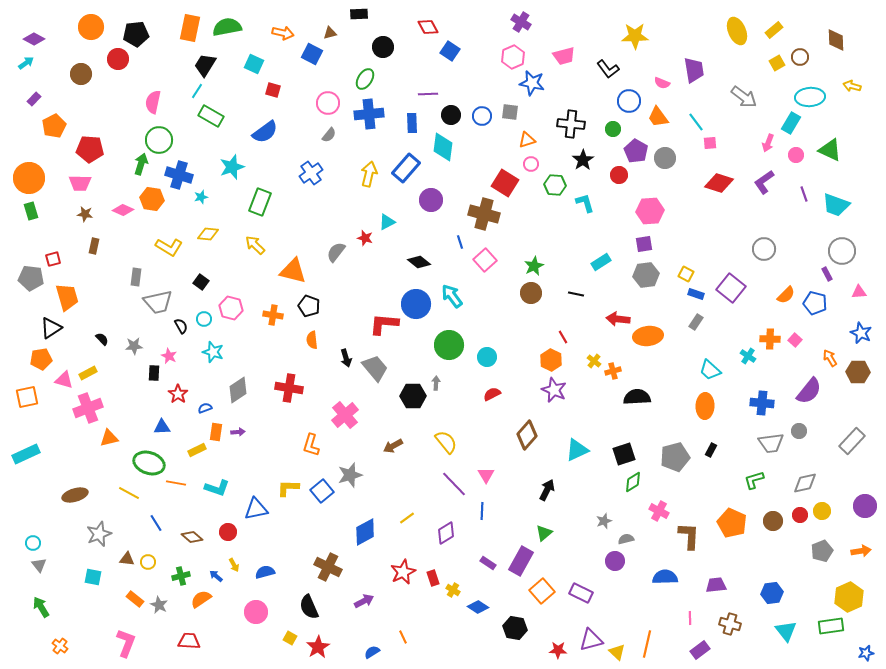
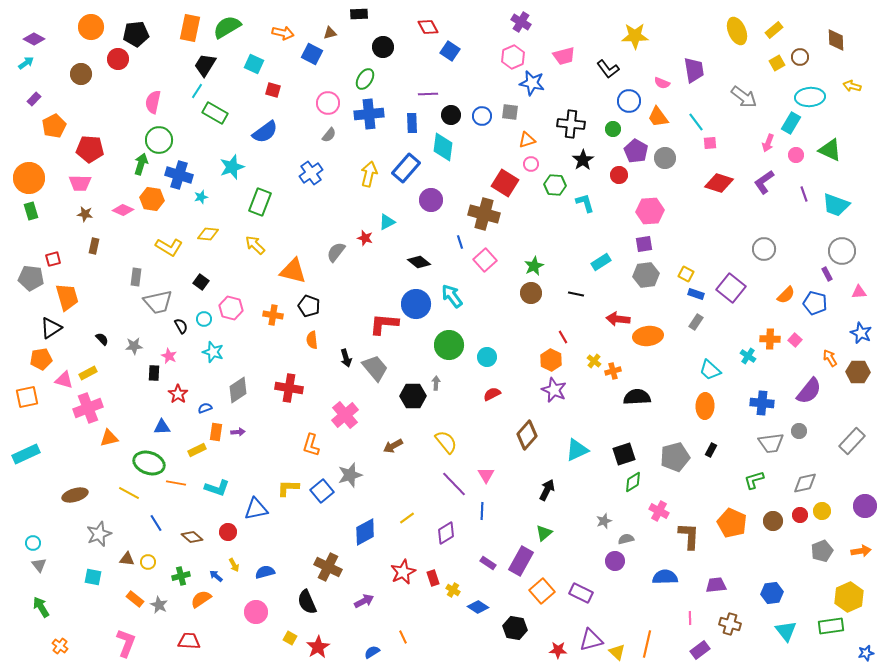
green semicircle at (227, 27): rotated 20 degrees counterclockwise
green rectangle at (211, 116): moved 4 px right, 3 px up
black semicircle at (309, 607): moved 2 px left, 5 px up
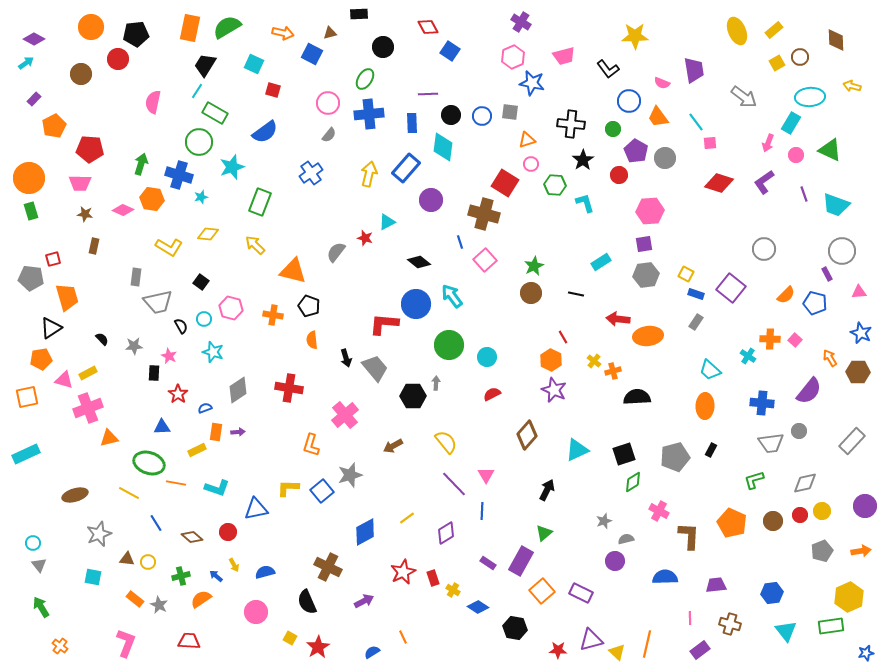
green circle at (159, 140): moved 40 px right, 2 px down
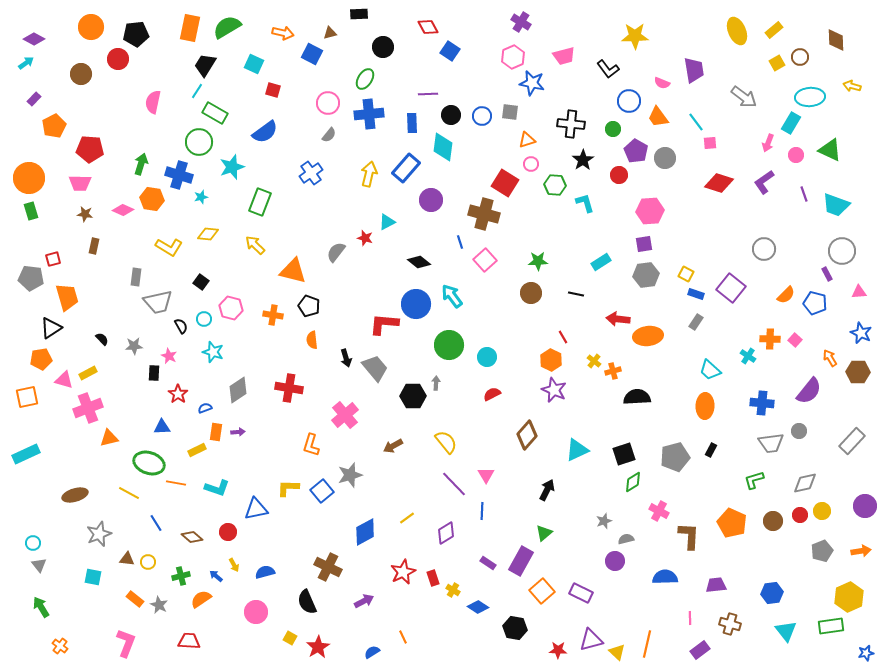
green star at (534, 266): moved 4 px right, 5 px up; rotated 24 degrees clockwise
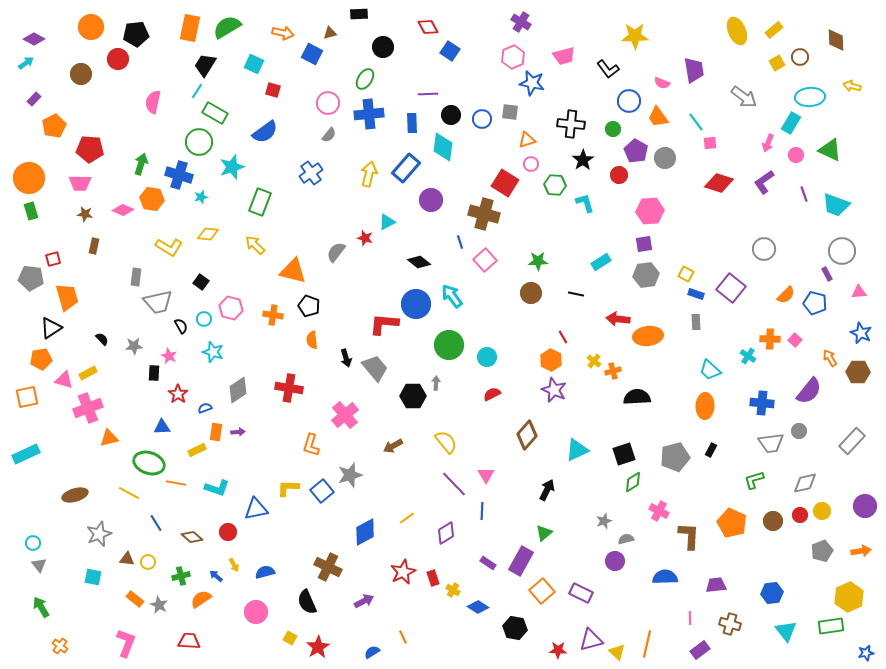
blue circle at (482, 116): moved 3 px down
gray rectangle at (696, 322): rotated 35 degrees counterclockwise
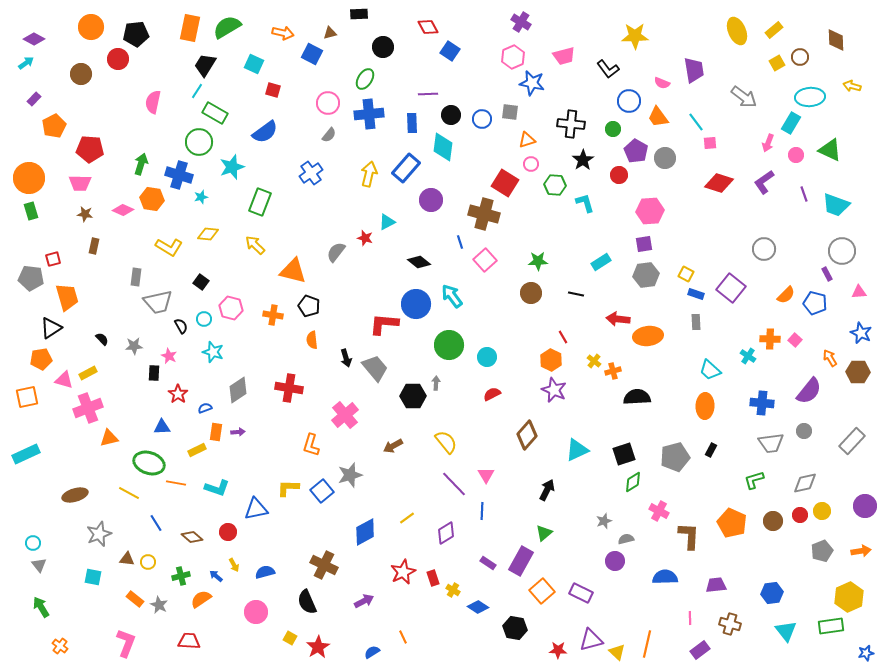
gray circle at (799, 431): moved 5 px right
brown cross at (328, 567): moved 4 px left, 2 px up
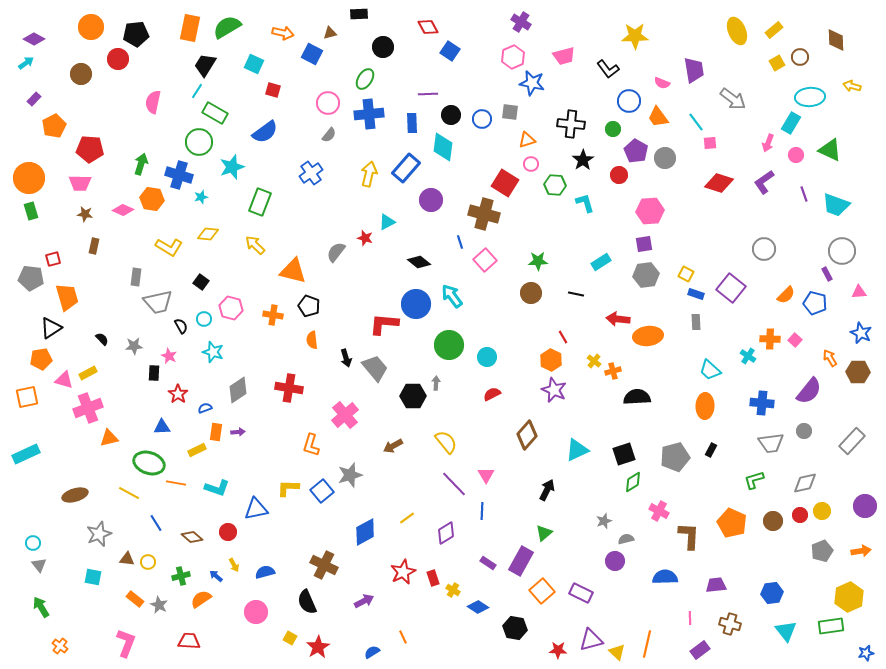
gray arrow at (744, 97): moved 11 px left, 2 px down
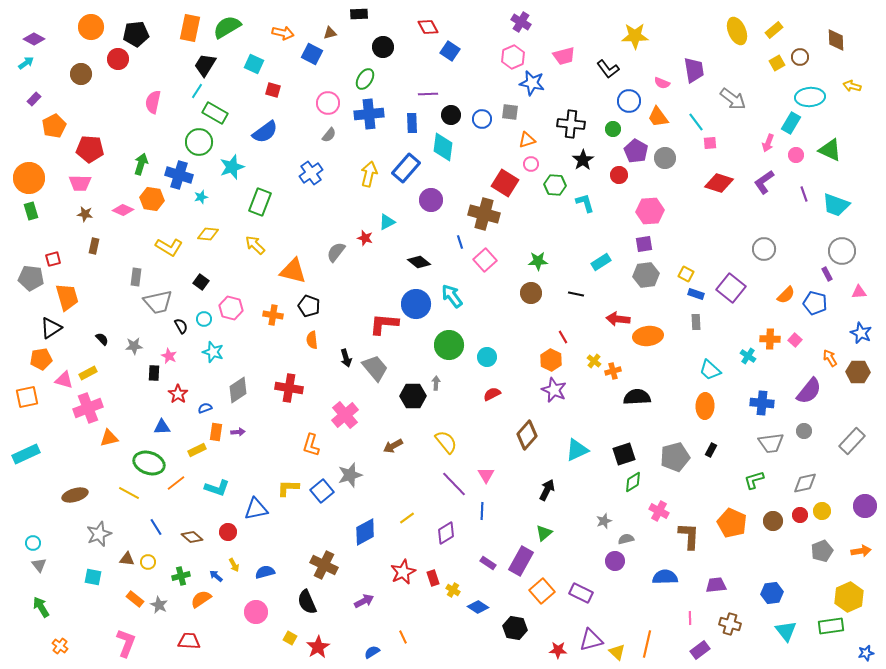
orange line at (176, 483): rotated 48 degrees counterclockwise
blue line at (156, 523): moved 4 px down
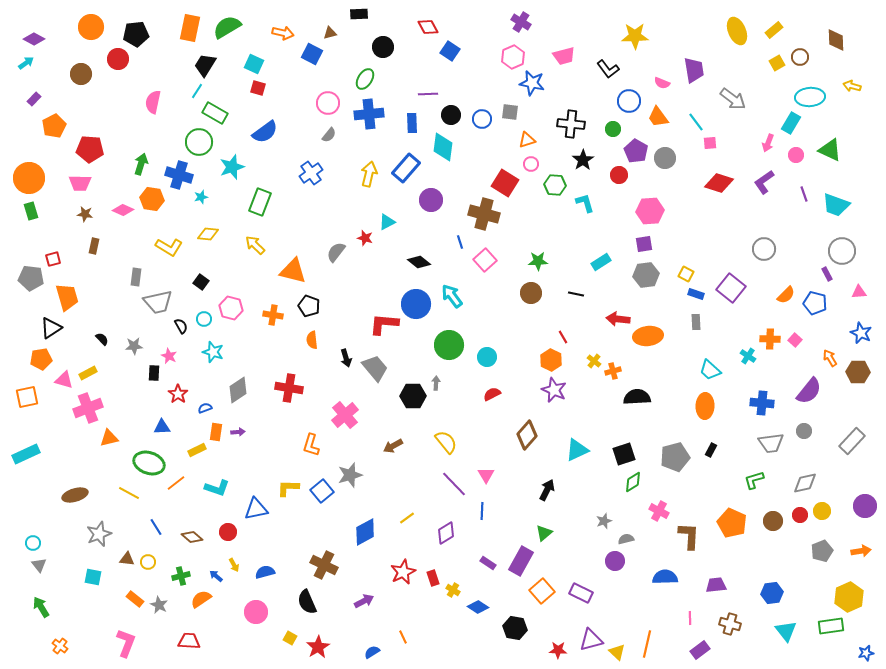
red square at (273, 90): moved 15 px left, 2 px up
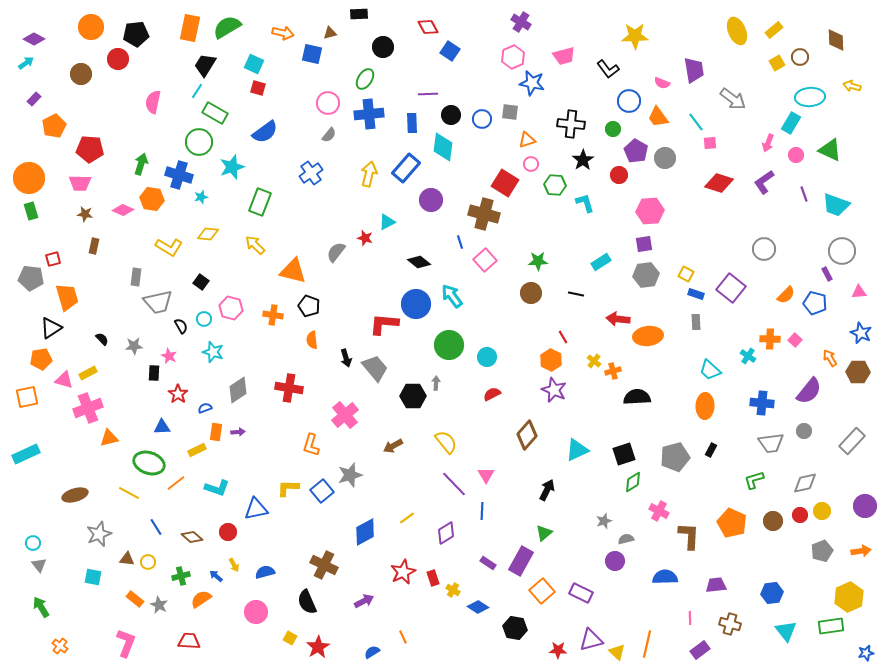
blue square at (312, 54): rotated 15 degrees counterclockwise
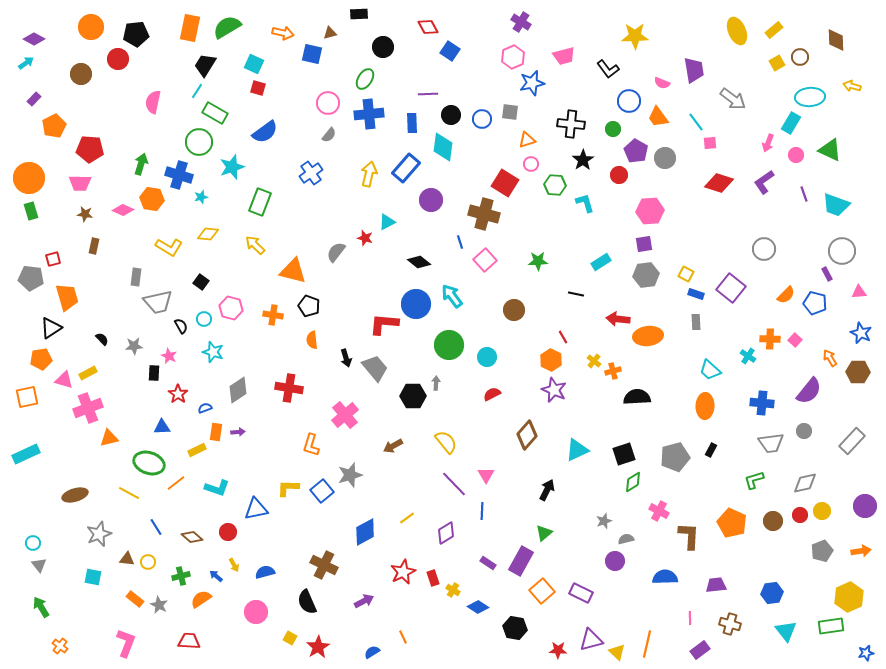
blue star at (532, 83): rotated 25 degrees counterclockwise
brown circle at (531, 293): moved 17 px left, 17 px down
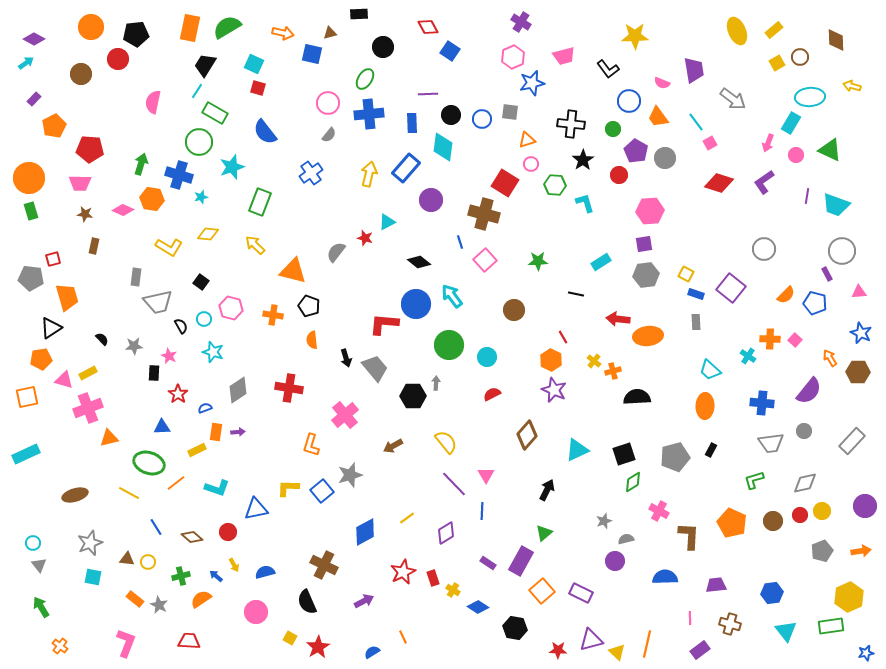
blue semicircle at (265, 132): rotated 88 degrees clockwise
pink square at (710, 143): rotated 24 degrees counterclockwise
purple line at (804, 194): moved 3 px right, 2 px down; rotated 28 degrees clockwise
gray star at (99, 534): moved 9 px left, 9 px down
